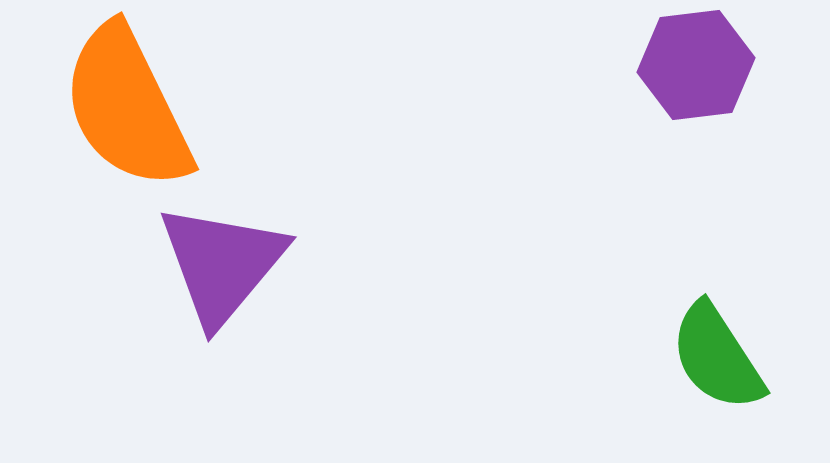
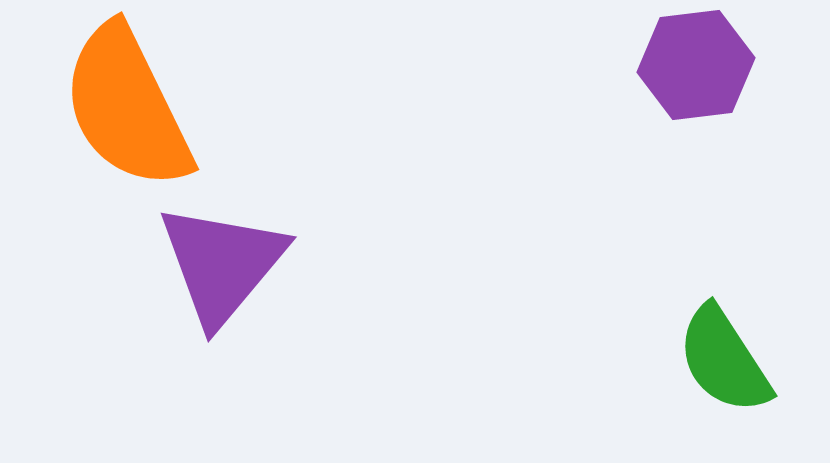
green semicircle: moved 7 px right, 3 px down
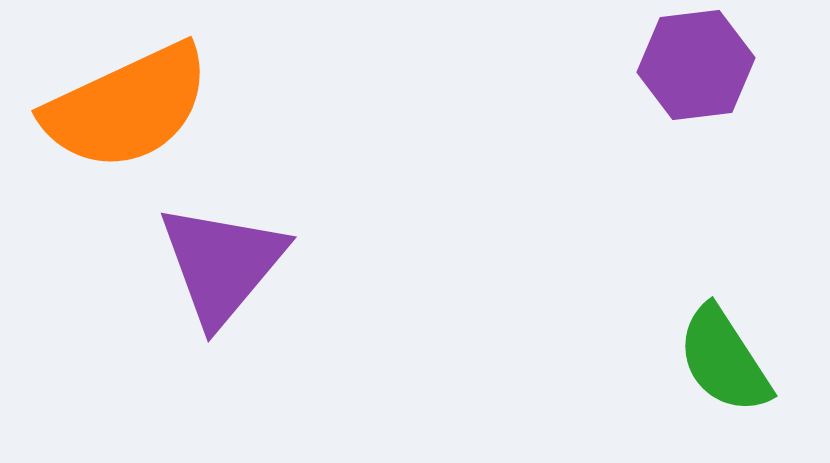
orange semicircle: rotated 89 degrees counterclockwise
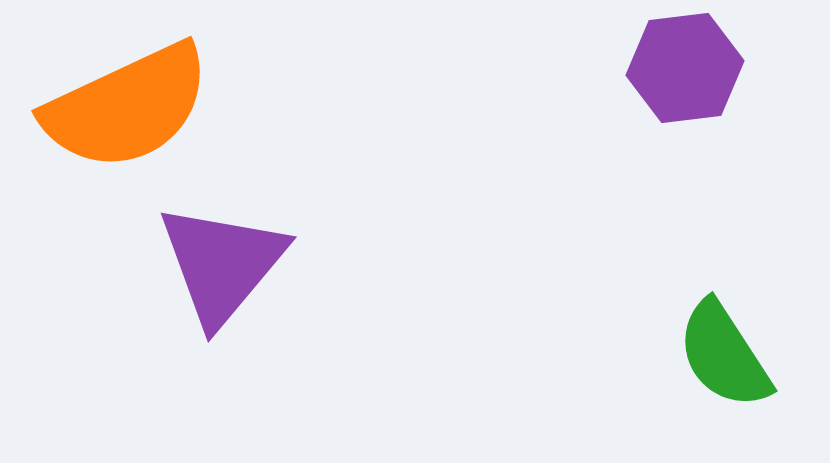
purple hexagon: moved 11 px left, 3 px down
green semicircle: moved 5 px up
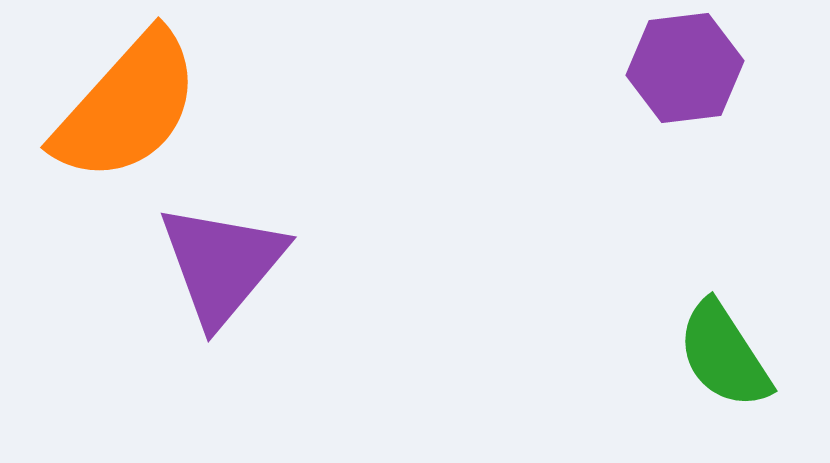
orange semicircle: rotated 23 degrees counterclockwise
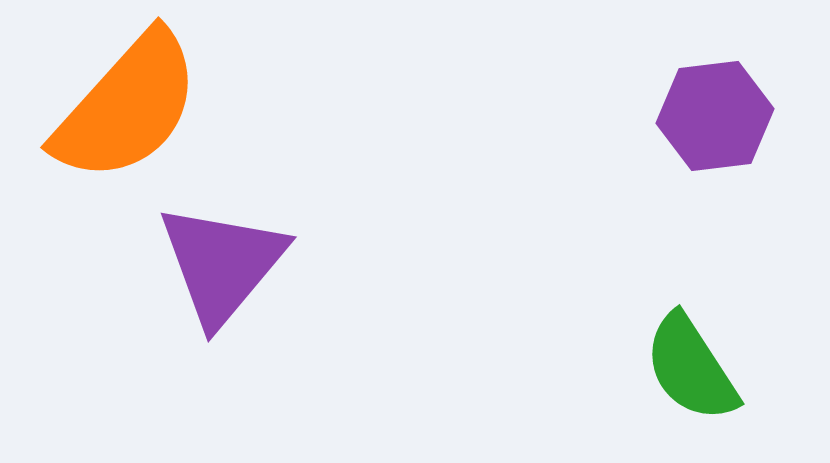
purple hexagon: moved 30 px right, 48 px down
green semicircle: moved 33 px left, 13 px down
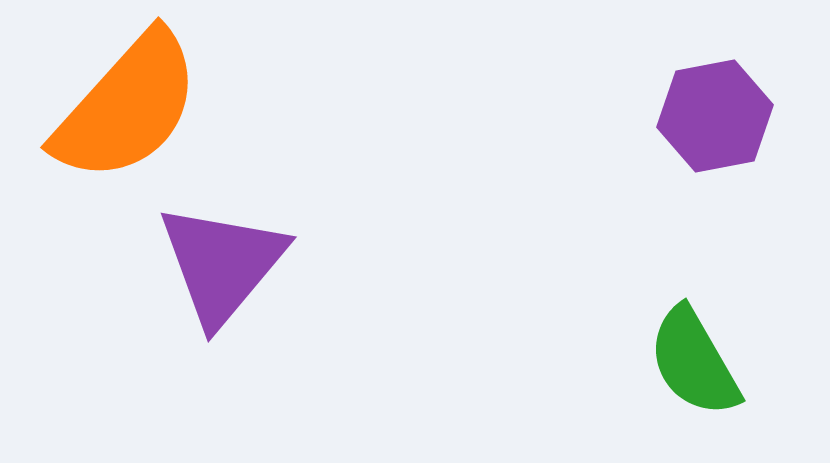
purple hexagon: rotated 4 degrees counterclockwise
green semicircle: moved 3 px right, 6 px up; rotated 3 degrees clockwise
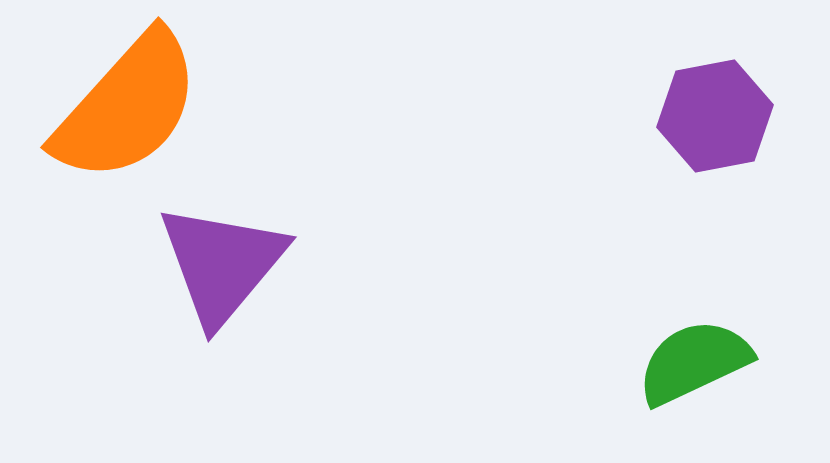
green semicircle: rotated 95 degrees clockwise
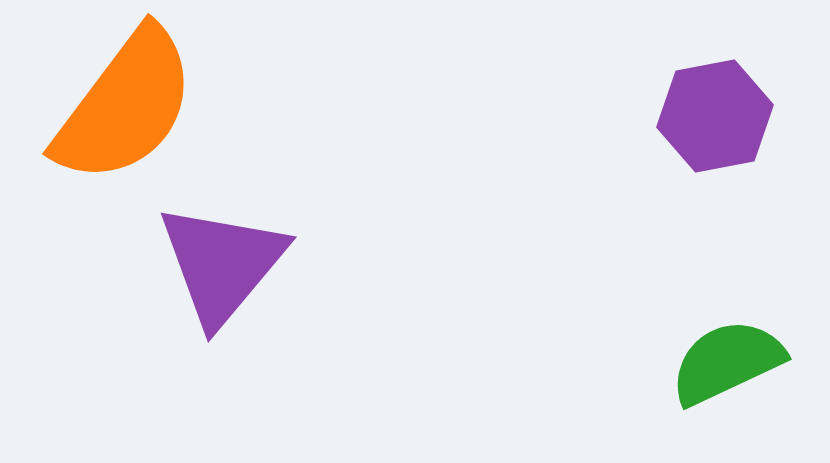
orange semicircle: moved 2 px left, 1 px up; rotated 5 degrees counterclockwise
green semicircle: moved 33 px right
